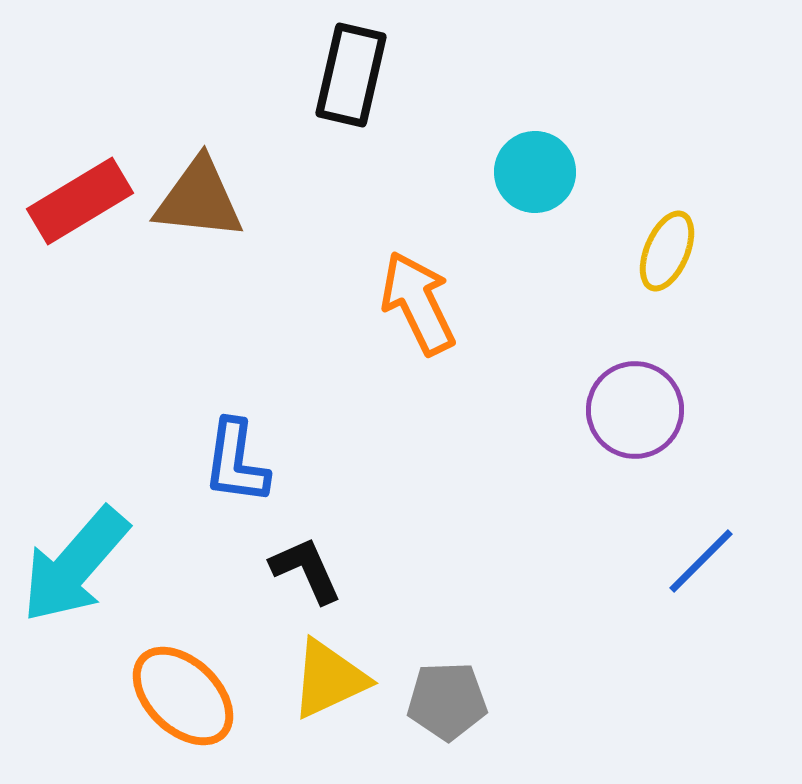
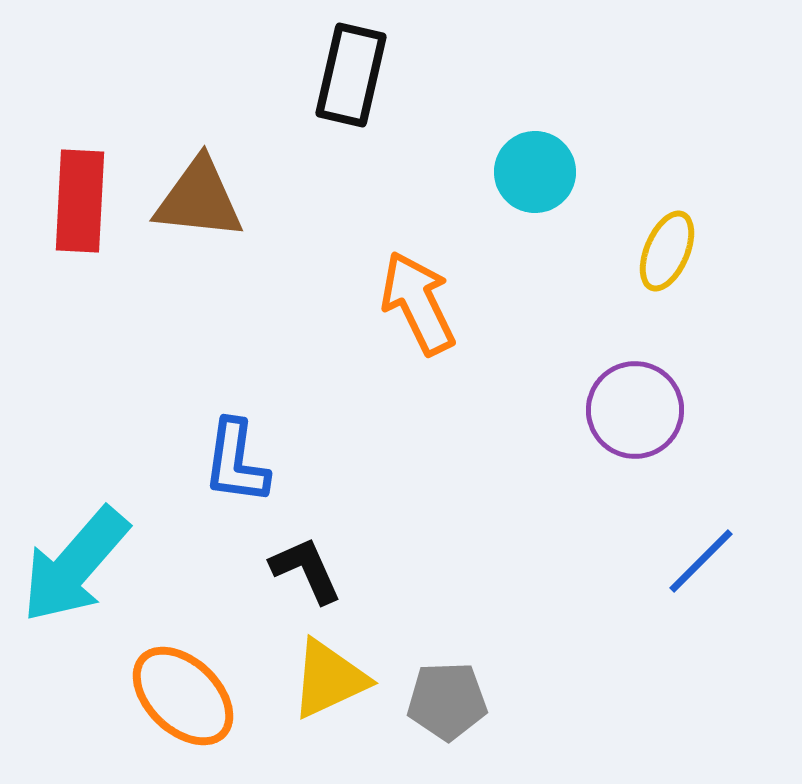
red rectangle: rotated 56 degrees counterclockwise
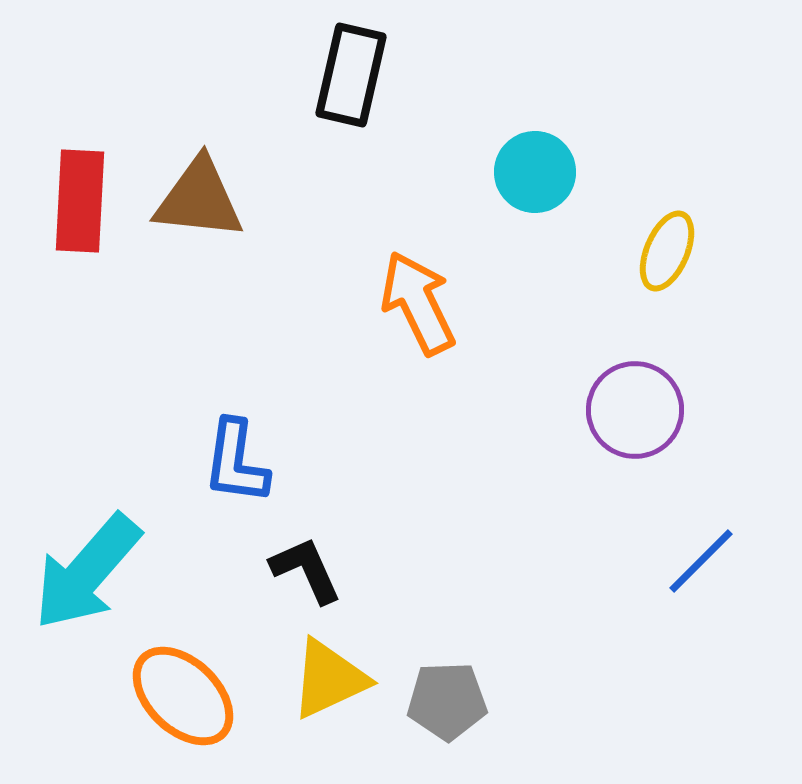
cyan arrow: moved 12 px right, 7 px down
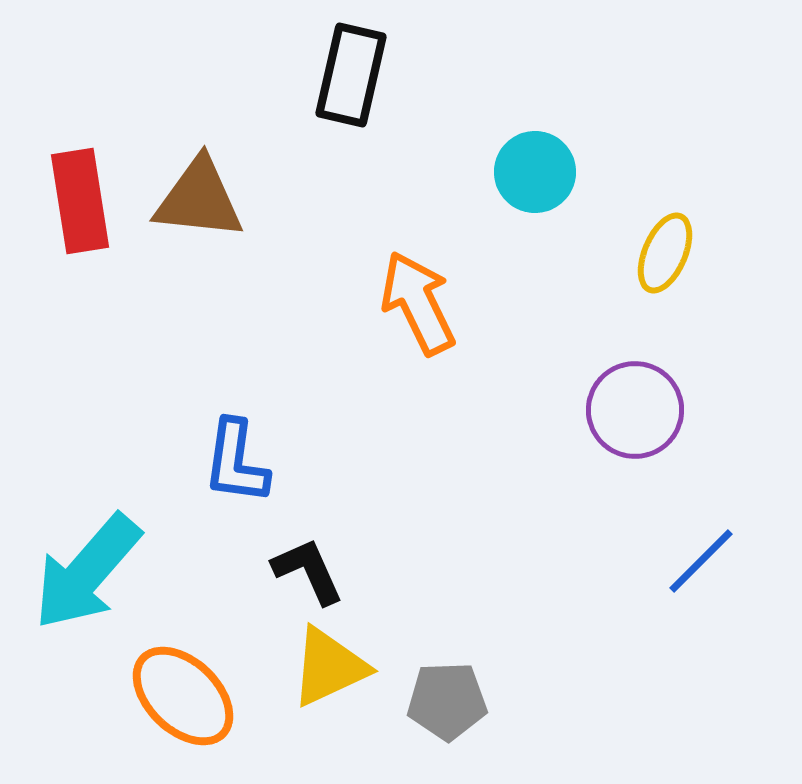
red rectangle: rotated 12 degrees counterclockwise
yellow ellipse: moved 2 px left, 2 px down
black L-shape: moved 2 px right, 1 px down
yellow triangle: moved 12 px up
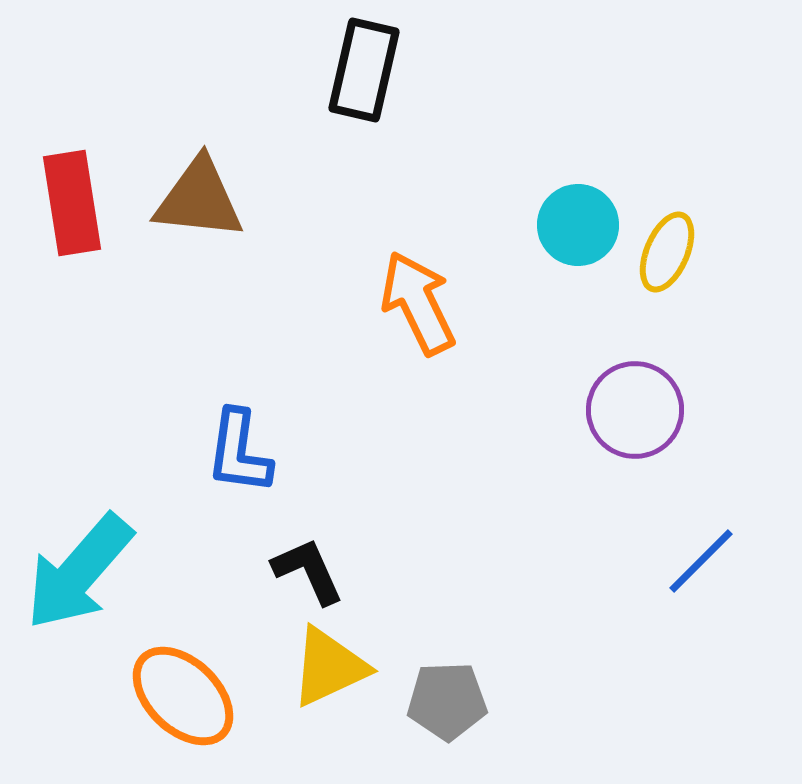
black rectangle: moved 13 px right, 5 px up
cyan circle: moved 43 px right, 53 px down
red rectangle: moved 8 px left, 2 px down
yellow ellipse: moved 2 px right, 1 px up
blue L-shape: moved 3 px right, 10 px up
cyan arrow: moved 8 px left
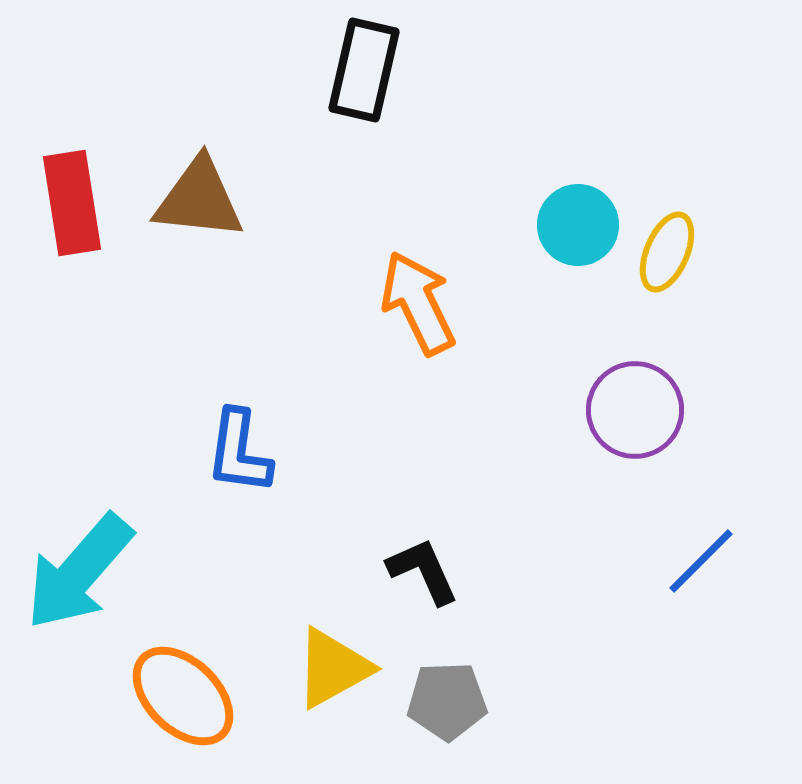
black L-shape: moved 115 px right
yellow triangle: moved 4 px right, 1 px down; rotated 4 degrees counterclockwise
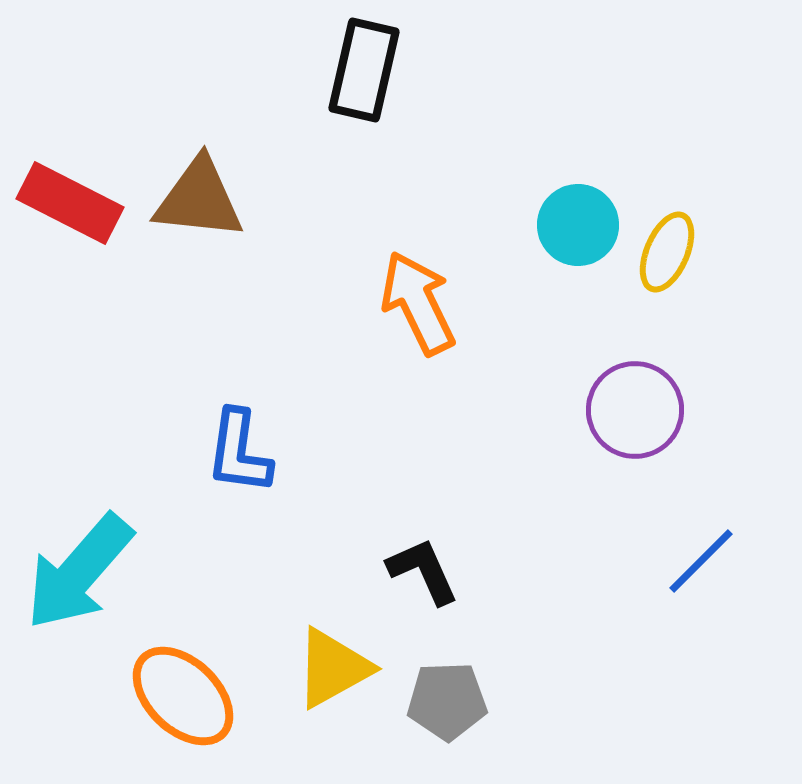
red rectangle: moved 2 px left; rotated 54 degrees counterclockwise
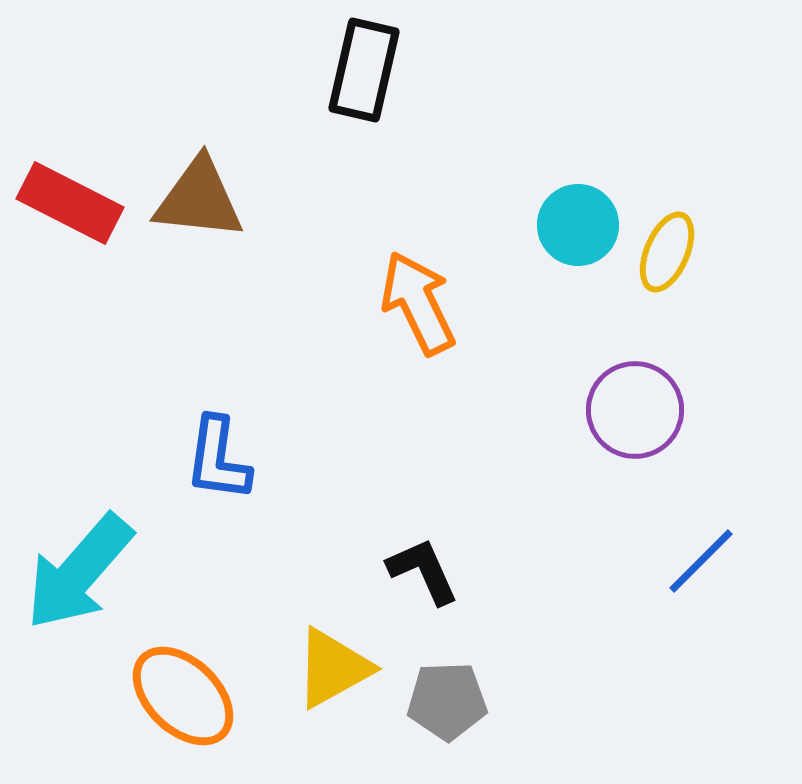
blue L-shape: moved 21 px left, 7 px down
